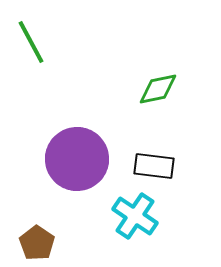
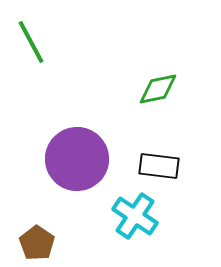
black rectangle: moved 5 px right
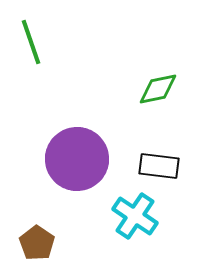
green line: rotated 9 degrees clockwise
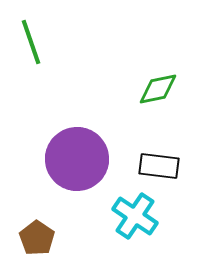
brown pentagon: moved 5 px up
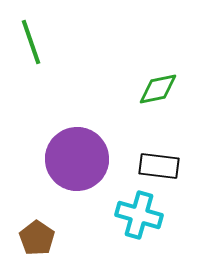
cyan cross: moved 4 px right, 1 px up; rotated 18 degrees counterclockwise
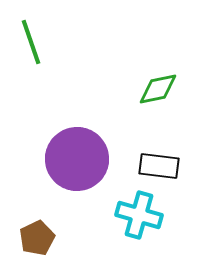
brown pentagon: rotated 12 degrees clockwise
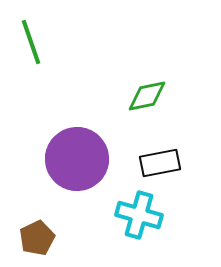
green diamond: moved 11 px left, 7 px down
black rectangle: moved 1 px right, 3 px up; rotated 18 degrees counterclockwise
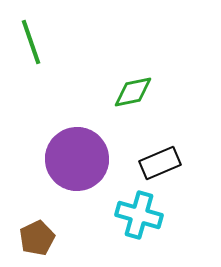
green diamond: moved 14 px left, 4 px up
black rectangle: rotated 12 degrees counterclockwise
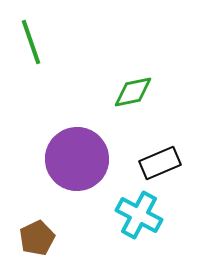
cyan cross: rotated 12 degrees clockwise
